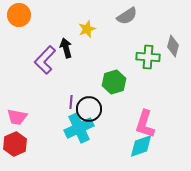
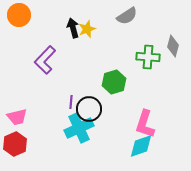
black arrow: moved 7 px right, 20 px up
pink trapezoid: rotated 25 degrees counterclockwise
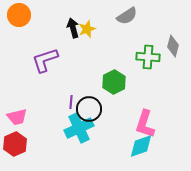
purple L-shape: rotated 28 degrees clockwise
green hexagon: rotated 10 degrees counterclockwise
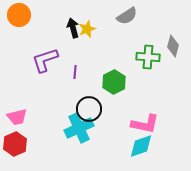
purple line: moved 4 px right, 30 px up
pink L-shape: rotated 96 degrees counterclockwise
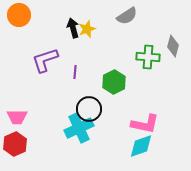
pink trapezoid: rotated 15 degrees clockwise
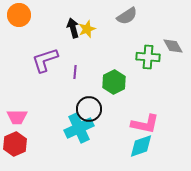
gray diamond: rotated 45 degrees counterclockwise
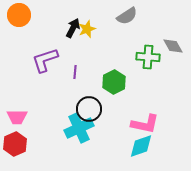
black arrow: rotated 42 degrees clockwise
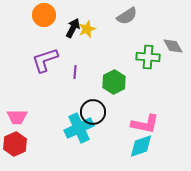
orange circle: moved 25 px right
black circle: moved 4 px right, 3 px down
